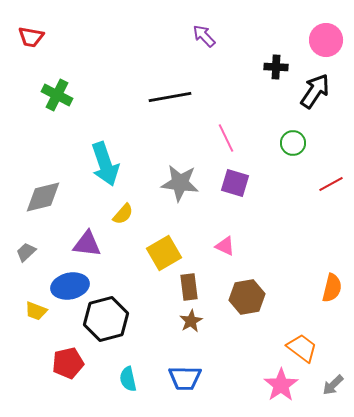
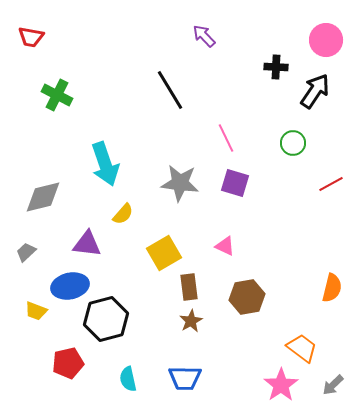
black line: moved 7 px up; rotated 69 degrees clockwise
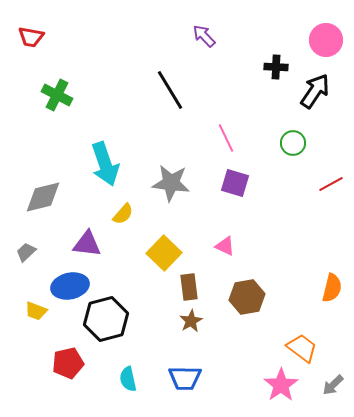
gray star: moved 9 px left
yellow square: rotated 16 degrees counterclockwise
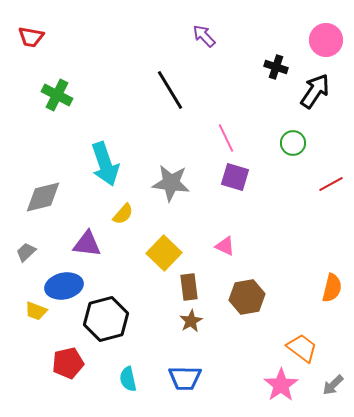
black cross: rotated 15 degrees clockwise
purple square: moved 6 px up
blue ellipse: moved 6 px left
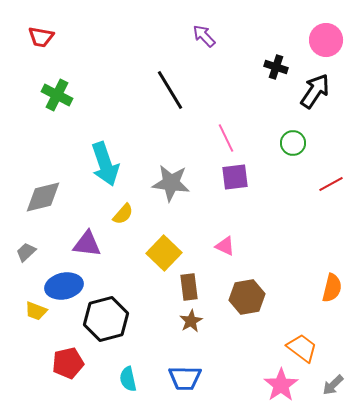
red trapezoid: moved 10 px right
purple square: rotated 24 degrees counterclockwise
